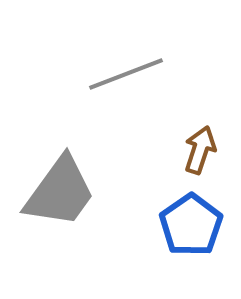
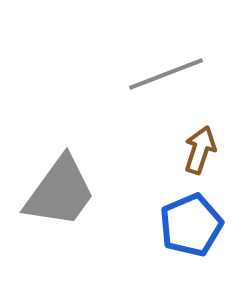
gray line: moved 40 px right
blue pentagon: rotated 12 degrees clockwise
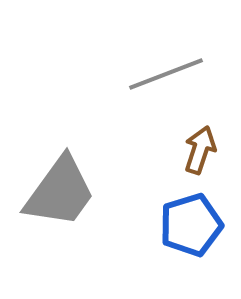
blue pentagon: rotated 6 degrees clockwise
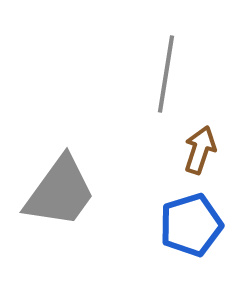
gray line: rotated 60 degrees counterclockwise
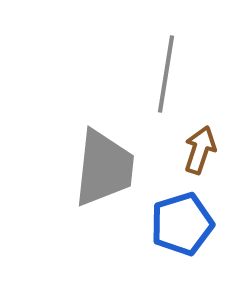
gray trapezoid: moved 44 px right, 24 px up; rotated 30 degrees counterclockwise
blue pentagon: moved 9 px left, 1 px up
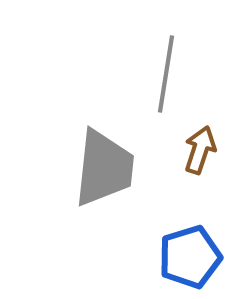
blue pentagon: moved 8 px right, 33 px down
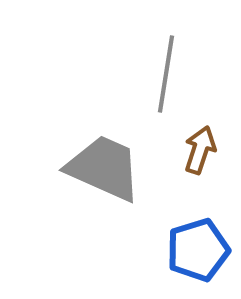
gray trapezoid: rotated 72 degrees counterclockwise
blue pentagon: moved 8 px right, 7 px up
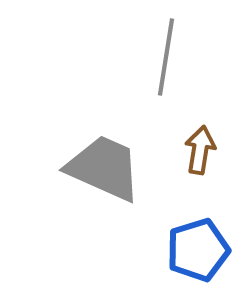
gray line: moved 17 px up
brown arrow: rotated 9 degrees counterclockwise
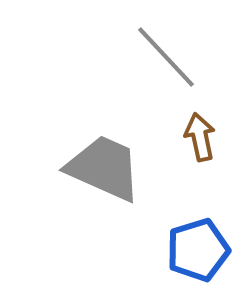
gray line: rotated 52 degrees counterclockwise
brown arrow: moved 13 px up; rotated 21 degrees counterclockwise
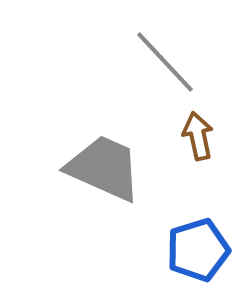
gray line: moved 1 px left, 5 px down
brown arrow: moved 2 px left, 1 px up
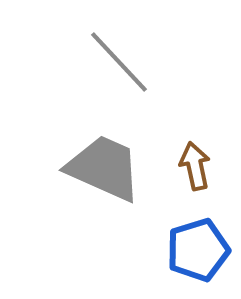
gray line: moved 46 px left
brown arrow: moved 3 px left, 30 px down
